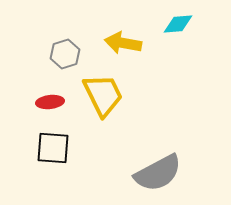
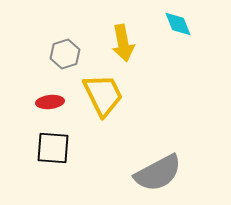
cyan diamond: rotated 72 degrees clockwise
yellow arrow: rotated 111 degrees counterclockwise
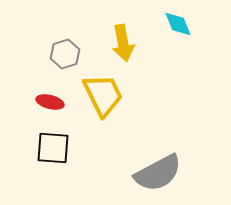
red ellipse: rotated 20 degrees clockwise
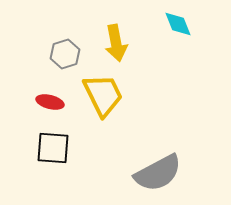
yellow arrow: moved 7 px left
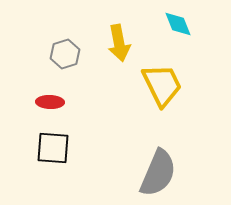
yellow arrow: moved 3 px right
yellow trapezoid: moved 59 px right, 10 px up
red ellipse: rotated 12 degrees counterclockwise
gray semicircle: rotated 39 degrees counterclockwise
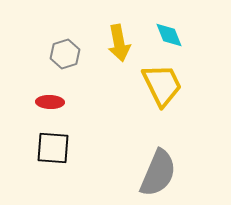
cyan diamond: moved 9 px left, 11 px down
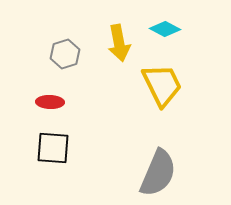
cyan diamond: moved 4 px left, 6 px up; rotated 40 degrees counterclockwise
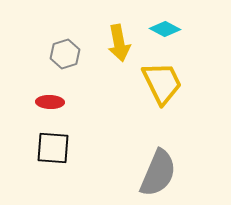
yellow trapezoid: moved 2 px up
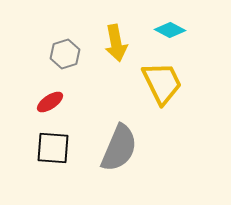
cyan diamond: moved 5 px right, 1 px down
yellow arrow: moved 3 px left
red ellipse: rotated 36 degrees counterclockwise
gray semicircle: moved 39 px left, 25 px up
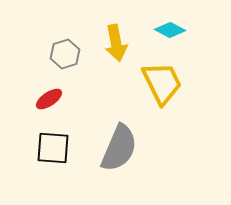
red ellipse: moved 1 px left, 3 px up
